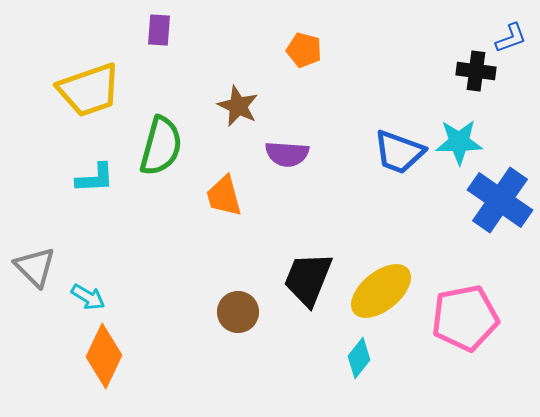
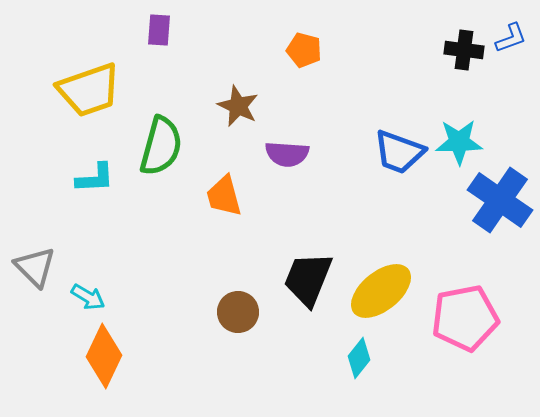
black cross: moved 12 px left, 21 px up
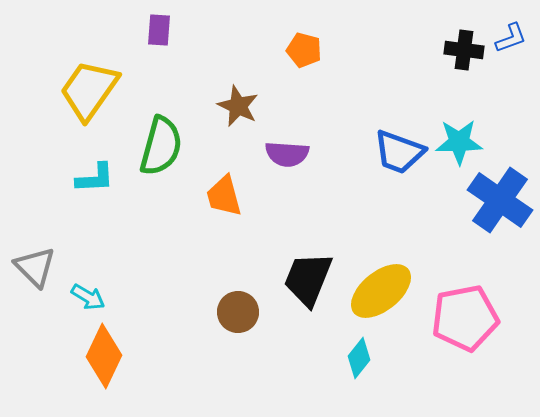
yellow trapezoid: rotated 144 degrees clockwise
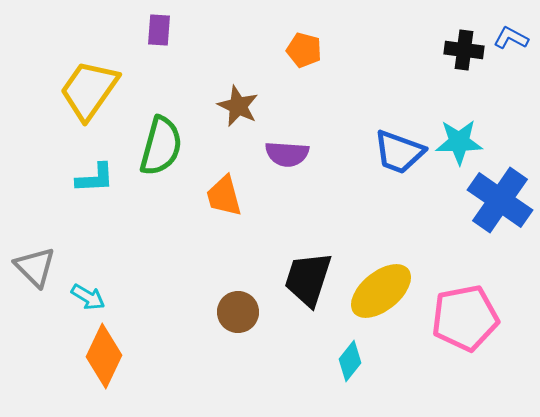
blue L-shape: rotated 132 degrees counterclockwise
black trapezoid: rotated 4 degrees counterclockwise
cyan diamond: moved 9 px left, 3 px down
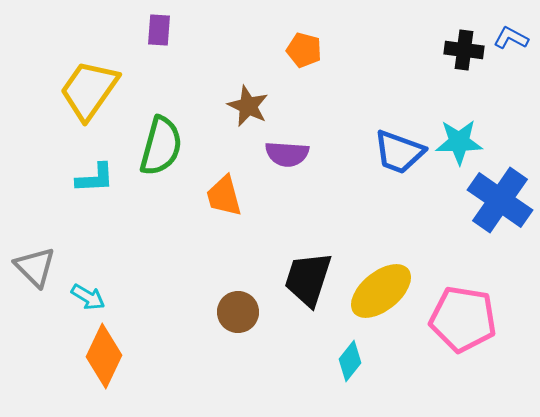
brown star: moved 10 px right
pink pentagon: moved 2 px left, 1 px down; rotated 20 degrees clockwise
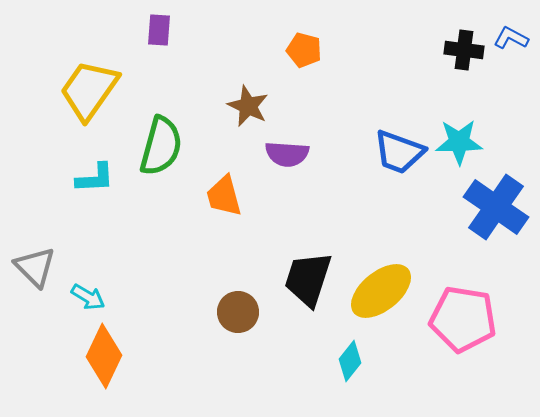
blue cross: moved 4 px left, 7 px down
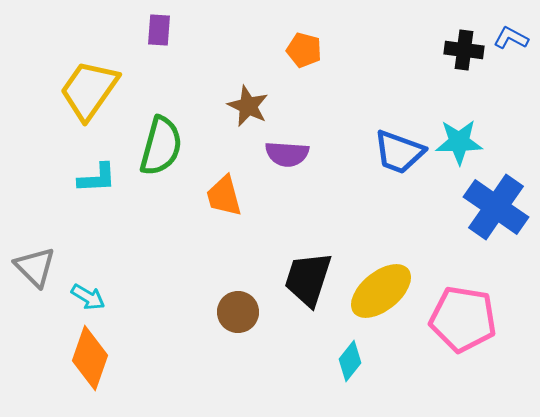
cyan L-shape: moved 2 px right
orange diamond: moved 14 px left, 2 px down; rotated 6 degrees counterclockwise
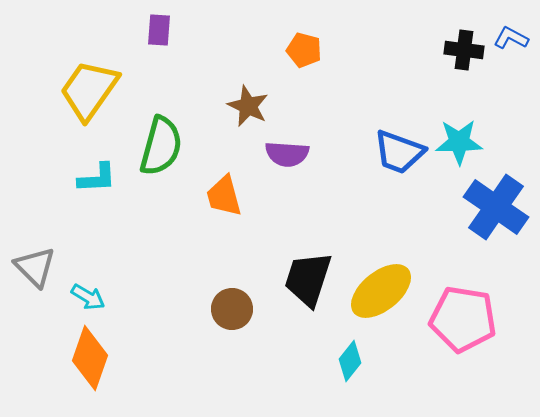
brown circle: moved 6 px left, 3 px up
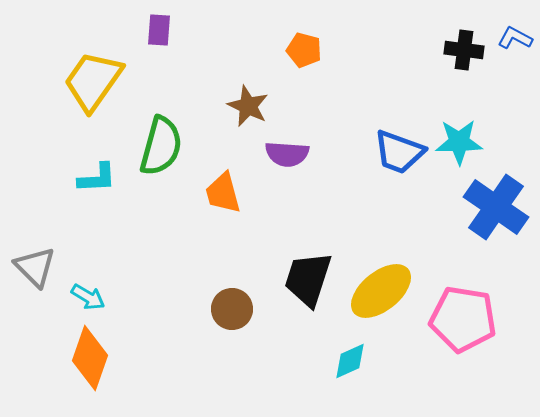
blue L-shape: moved 4 px right
yellow trapezoid: moved 4 px right, 9 px up
orange trapezoid: moved 1 px left, 3 px up
cyan diamond: rotated 27 degrees clockwise
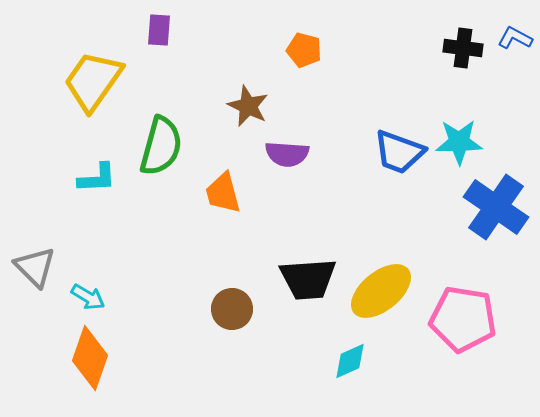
black cross: moved 1 px left, 2 px up
black trapezoid: rotated 112 degrees counterclockwise
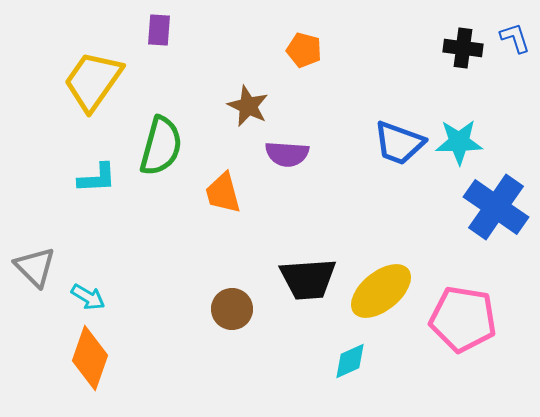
blue L-shape: rotated 44 degrees clockwise
blue trapezoid: moved 9 px up
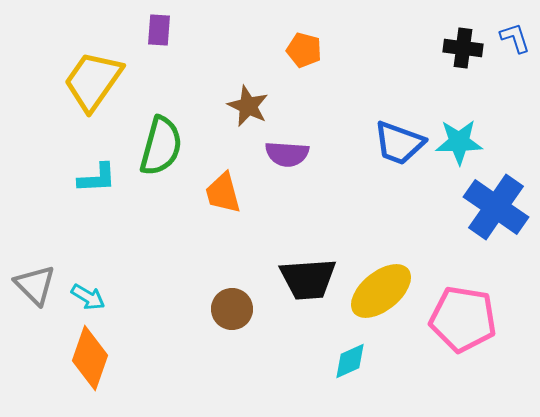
gray triangle: moved 18 px down
